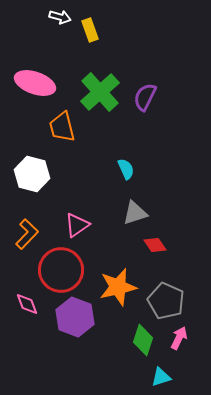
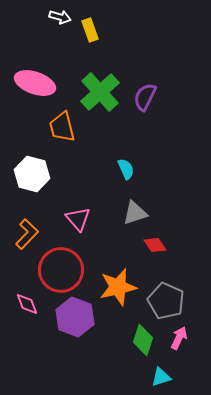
pink triangle: moved 1 px right, 6 px up; rotated 36 degrees counterclockwise
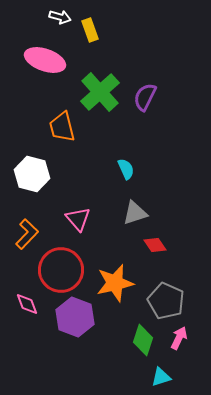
pink ellipse: moved 10 px right, 23 px up
orange star: moved 3 px left, 4 px up
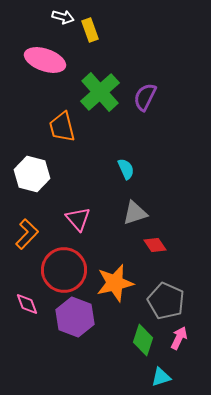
white arrow: moved 3 px right
red circle: moved 3 px right
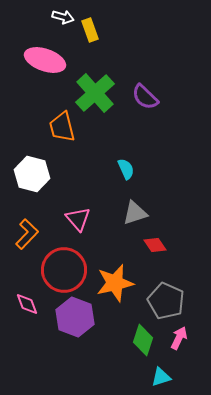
green cross: moved 5 px left, 1 px down
purple semicircle: rotated 72 degrees counterclockwise
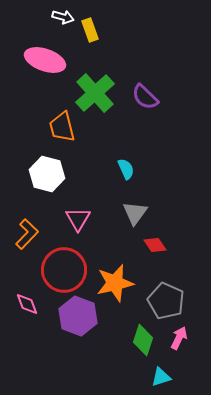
white hexagon: moved 15 px right
gray triangle: rotated 36 degrees counterclockwise
pink triangle: rotated 12 degrees clockwise
purple hexagon: moved 3 px right, 1 px up
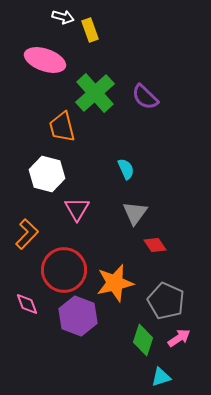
pink triangle: moved 1 px left, 10 px up
pink arrow: rotated 30 degrees clockwise
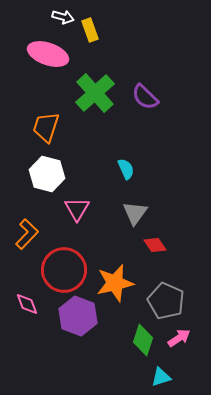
pink ellipse: moved 3 px right, 6 px up
orange trapezoid: moved 16 px left; rotated 32 degrees clockwise
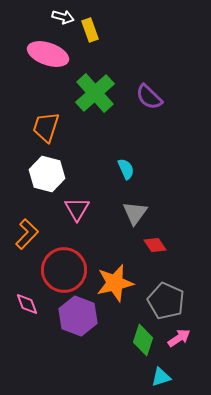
purple semicircle: moved 4 px right
